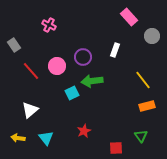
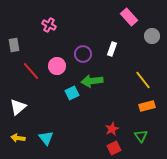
gray rectangle: rotated 24 degrees clockwise
white rectangle: moved 3 px left, 1 px up
purple circle: moved 3 px up
white triangle: moved 12 px left, 3 px up
red star: moved 28 px right, 2 px up
red square: moved 2 px left; rotated 24 degrees counterclockwise
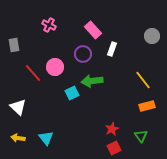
pink rectangle: moved 36 px left, 13 px down
pink circle: moved 2 px left, 1 px down
red line: moved 2 px right, 2 px down
white triangle: rotated 36 degrees counterclockwise
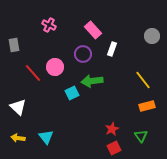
cyan triangle: moved 1 px up
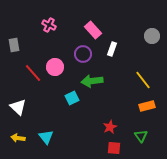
cyan square: moved 5 px down
red star: moved 2 px left, 2 px up
red square: rotated 32 degrees clockwise
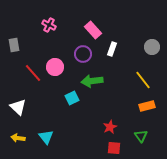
gray circle: moved 11 px down
